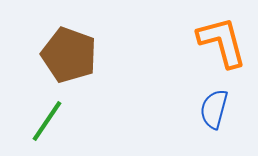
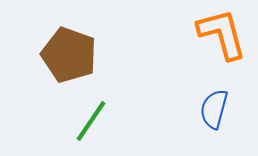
orange L-shape: moved 8 px up
green line: moved 44 px right
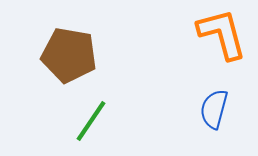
brown pentagon: rotated 10 degrees counterclockwise
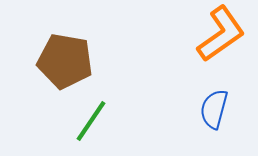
orange L-shape: moved 1 px left; rotated 70 degrees clockwise
brown pentagon: moved 4 px left, 6 px down
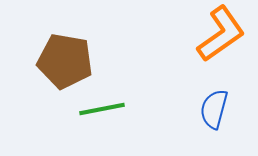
green line: moved 11 px right, 12 px up; rotated 45 degrees clockwise
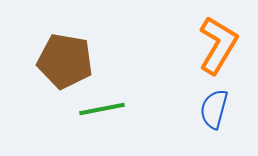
orange L-shape: moved 3 px left, 11 px down; rotated 24 degrees counterclockwise
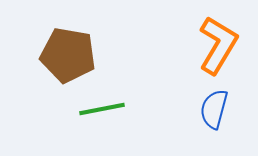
brown pentagon: moved 3 px right, 6 px up
